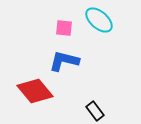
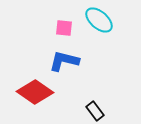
red diamond: moved 1 px down; rotated 15 degrees counterclockwise
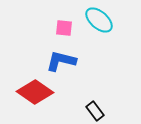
blue L-shape: moved 3 px left
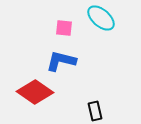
cyan ellipse: moved 2 px right, 2 px up
black rectangle: rotated 24 degrees clockwise
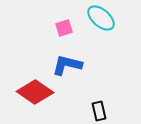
pink square: rotated 24 degrees counterclockwise
blue L-shape: moved 6 px right, 4 px down
black rectangle: moved 4 px right
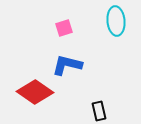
cyan ellipse: moved 15 px right, 3 px down; rotated 44 degrees clockwise
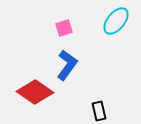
cyan ellipse: rotated 44 degrees clockwise
blue L-shape: rotated 112 degrees clockwise
